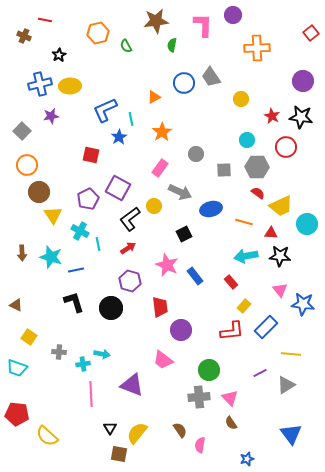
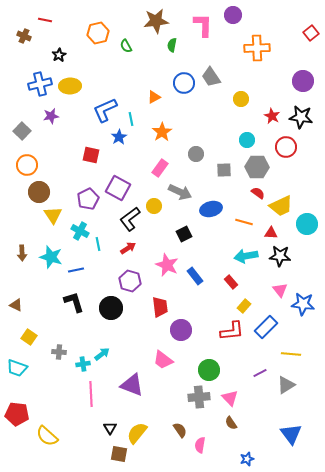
cyan arrow at (102, 354): rotated 49 degrees counterclockwise
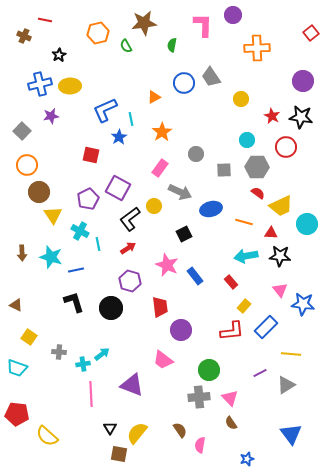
brown star at (156, 21): moved 12 px left, 2 px down
